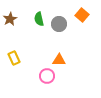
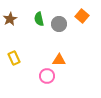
orange square: moved 1 px down
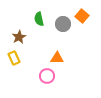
brown star: moved 9 px right, 18 px down
gray circle: moved 4 px right
orange triangle: moved 2 px left, 2 px up
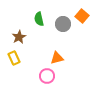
orange triangle: rotated 16 degrees counterclockwise
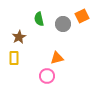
orange square: rotated 24 degrees clockwise
yellow rectangle: rotated 24 degrees clockwise
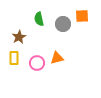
orange square: rotated 24 degrees clockwise
pink circle: moved 10 px left, 13 px up
